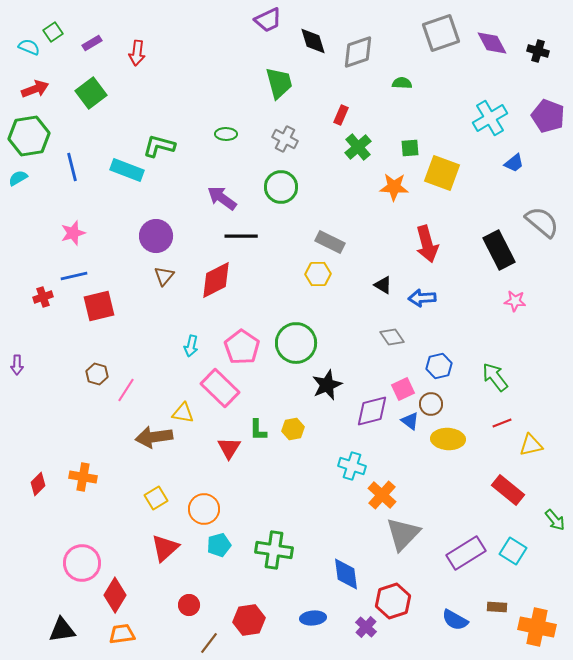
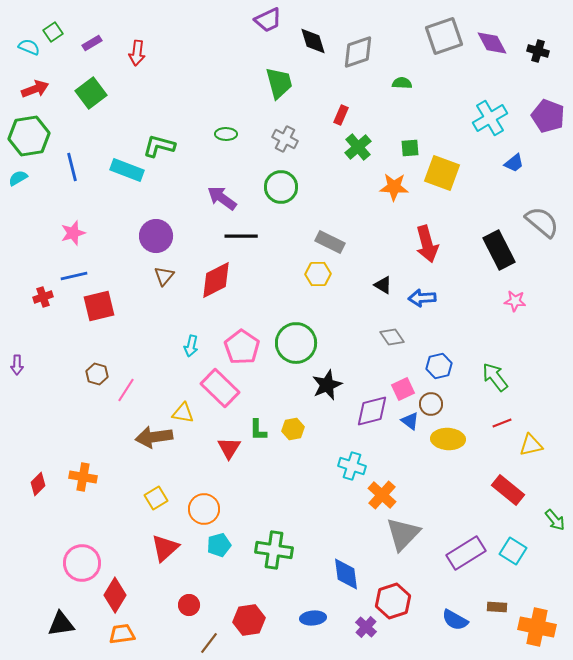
gray square at (441, 33): moved 3 px right, 3 px down
black triangle at (62, 630): moved 1 px left, 6 px up
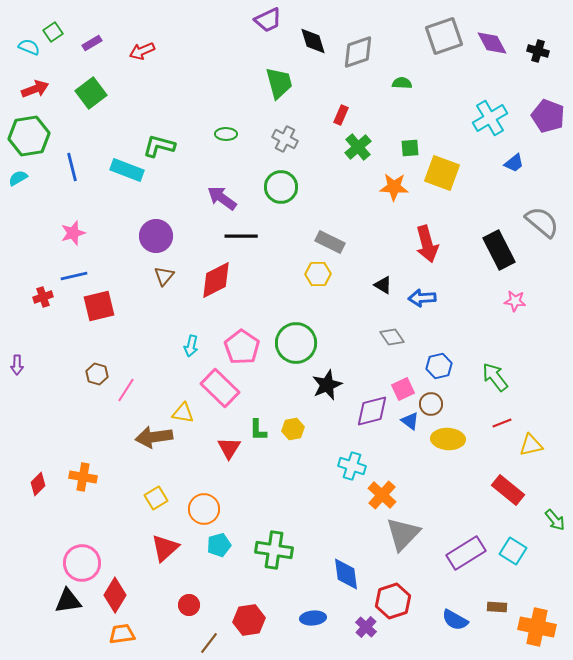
red arrow at (137, 53): moved 5 px right, 2 px up; rotated 60 degrees clockwise
black triangle at (61, 624): moved 7 px right, 23 px up
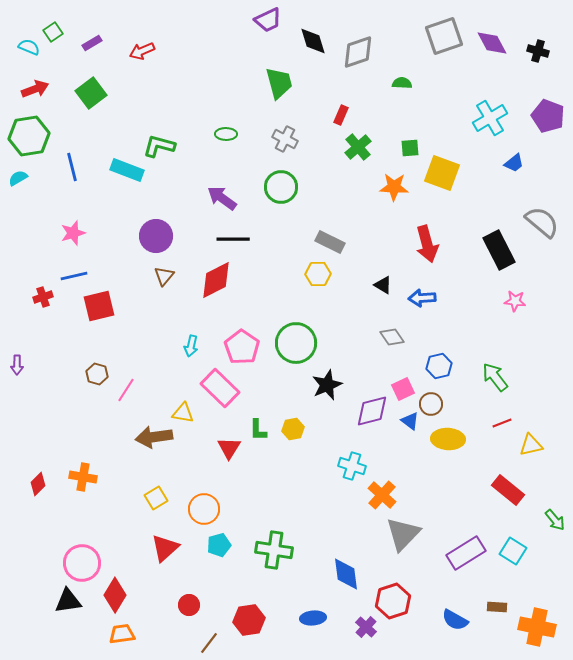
black line at (241, 236): moved 8 px left, 3 px down
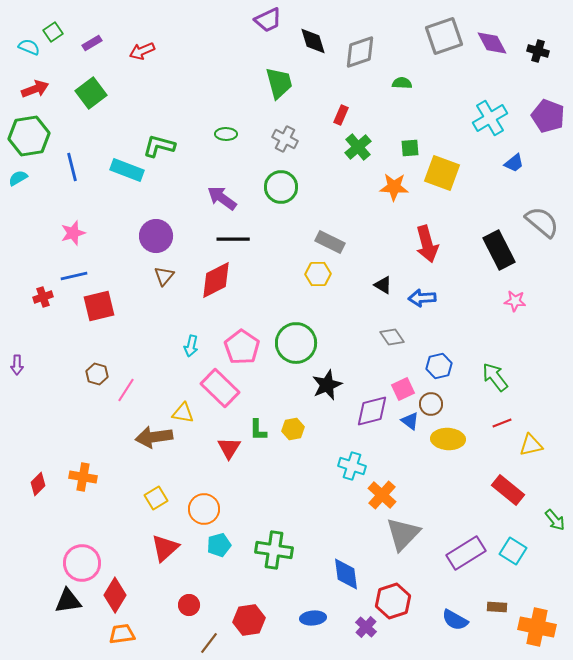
gray diamond at (358, 52): moved 2 px right
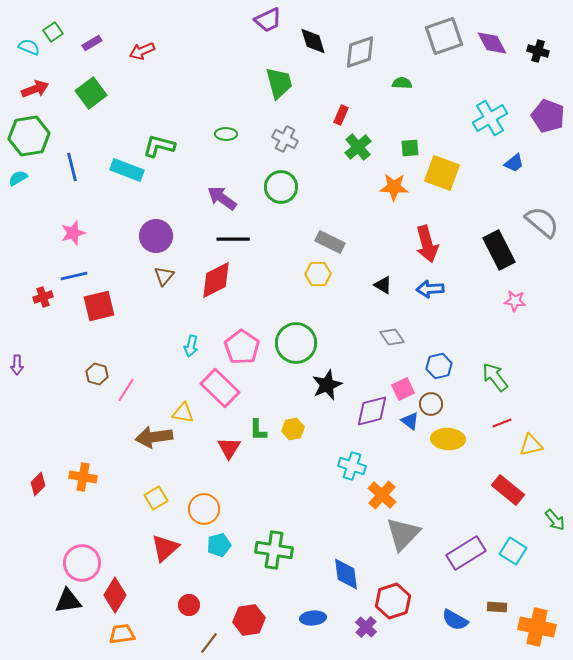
blue arrow at (422, 298): moved 8 px right, 9 px up
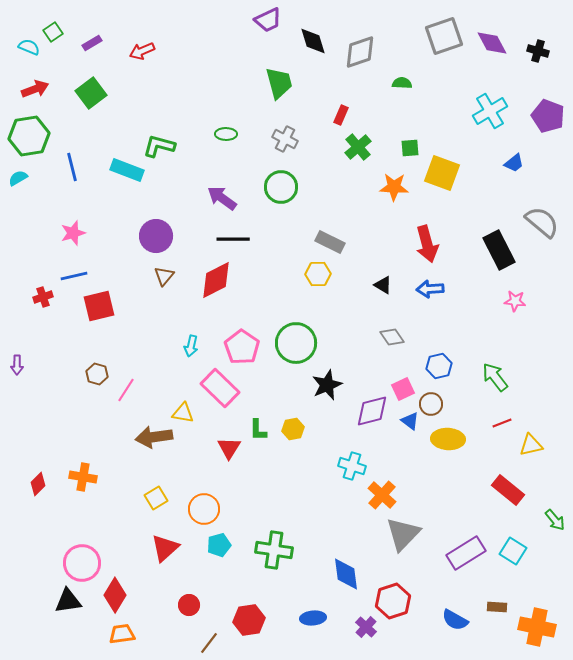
cyan cross at (490, 118): moved 7 px up
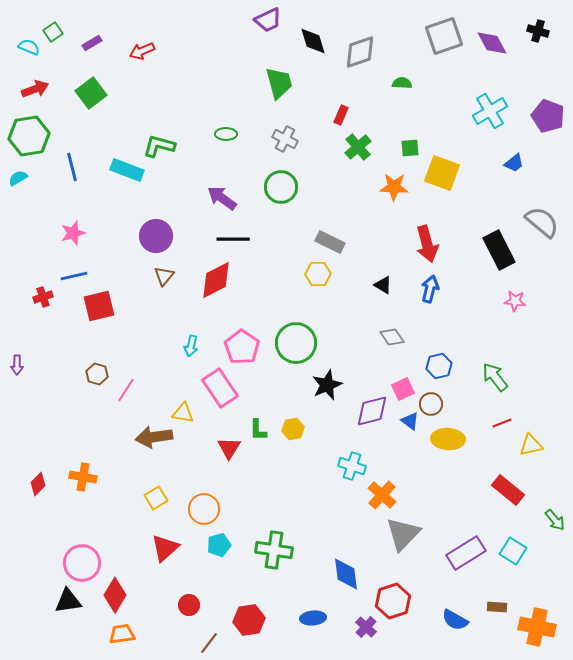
black cross at (538, 51): moved 20 px up
blue arrow at (430, 289): rotated 108 degrees clockwise
pink rectangle at (220, 388): rotated 12 degrees clockwise
